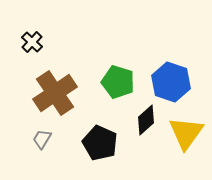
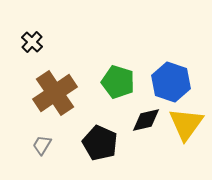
black diamond: rotated 28 degrees clockwise
yellow triangle: moved 9 px up
gray trapezoid: moved 6 px down
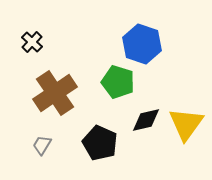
blue hexagon: moved 29 px left, 38 px up
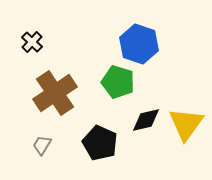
blue hexagon: moved 3 px left
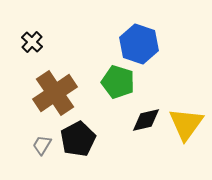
black pentagon: moved 22 px left, 4 px up; rotated 20 degrees clockwise
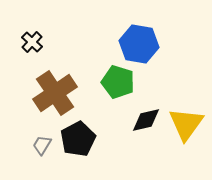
blue hexagon: rotated 9 degrees counterclockwise
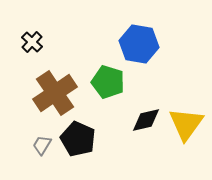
green pentagon: moved 10 px left
black pentagon: rotated 20 degrees counterclockwise
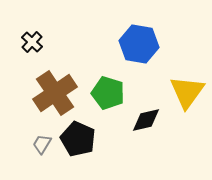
green pentagon: moved 11 px down
yellow triangle: moved 1 px right, 32 px up
gray trapezoid: moved 1 px up
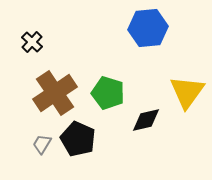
blue hexagon: moved 9 px right, 16 px up; rotated 15 degrees counterclockwise
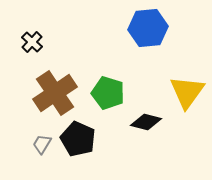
black diamond: moved 2 px down; rotated 28 degrees clockwise
